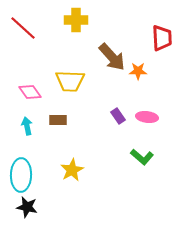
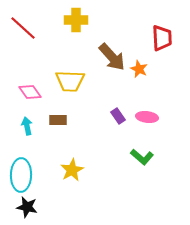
orange star: moved 1 px right, 2 px up; rotated 24 degrees clockwise
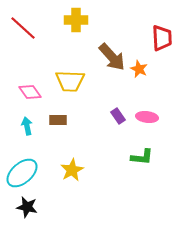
green L-shape: rotated 35 degrees counterclockwise
cyan ellipse: moved 1 px right, 2 px up; rotated 48 degrees clockwise
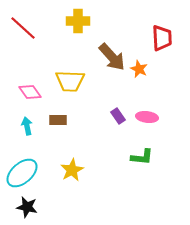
yellow cross: moved 2 px right, 1 px down
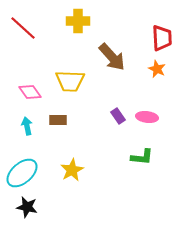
orange star: moved 18 px right
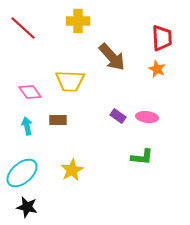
purple rectangle: rotated 21 degrees counterclockwise
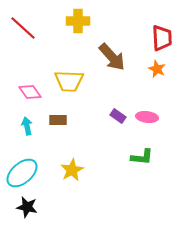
yellow trapezoid: moved 1 px left
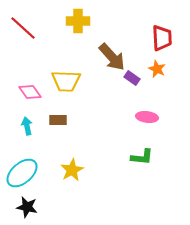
yellow trapezoid: moved 3 px left
purple rectangle: moved 14 px right, 38 px up
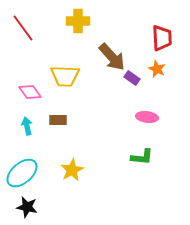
red line: rotated 12 degrees clockwise
yellow trapezoid: moved 1 px left, 5 px up
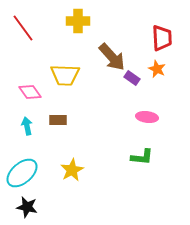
yellow trapezoid: moved 1 px up
